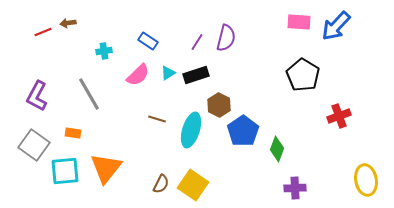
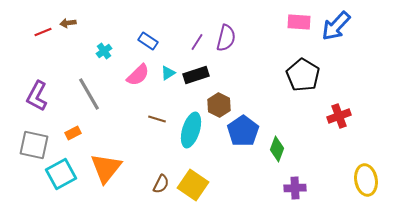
cyan cross: rotated 28 degrees counterclockwise
orange rectangle: rotated 35 degrees counterclockwise
gray square: rotated 24 degrees counterclockwise
cyan square: moved 4 px left, 3 px down; rotated 24 degrees counterclockwise
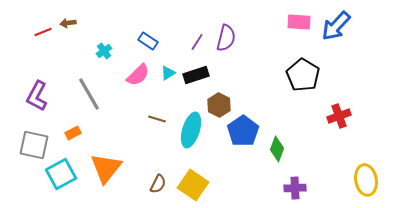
brown semicircle: moved 3 px left
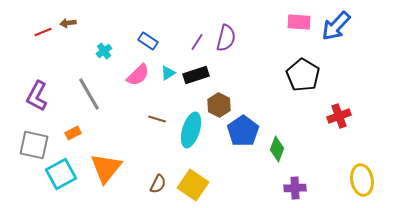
yellow ellipse: moved 4 px left
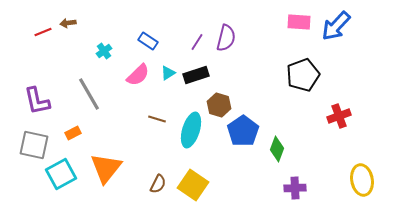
black pentagon: rotated 20 degrees clockwise
purple L-shape: moved 5 px down; rotated 40 degrees counterclockwise
brown hexagon: rotated 10 degrees counterclockwise
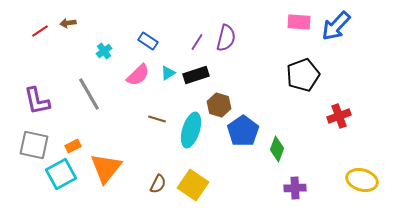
red line: moved 3 px left, 1 px up; rotated 12 degrees counterclockwise
orange rectangle: moved 13 px down
yellow ellipse: rotated 64 degrees counterclockwise
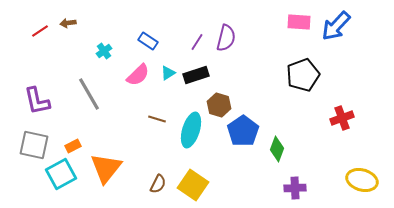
red cross: moved 3 px right, 2 px down
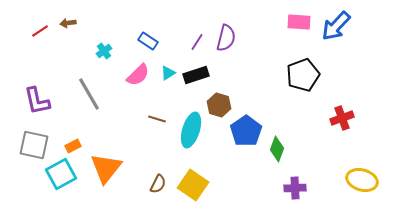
blue pentagon: moved 3 px right
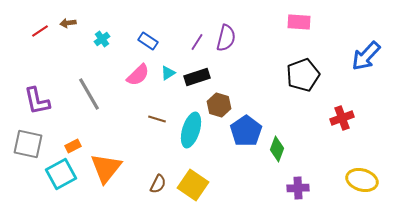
blue arrow: moved 30 px right, 30 px down
cyan cross: moved 2 px left, 12 px up
black rectangle: moved 1 px right, 2 px down
gray square: moved 6 px left, 1 px up
purple cross: moved 3 px right
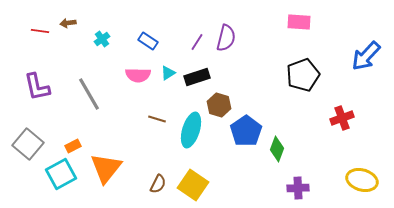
red line: rotated 42 degrees clockwise
pink semicircle: rotated 45 degrees clockwise
purple L-shape: moved 14 px up
gray square: rotated 28 degrees clockwise
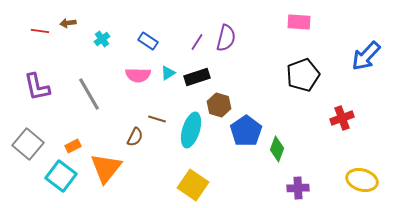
cyan square: moved 2 px down; rotated 24 degrees counterclockwise
brown semicircle: moved 23 px left, 47 px up
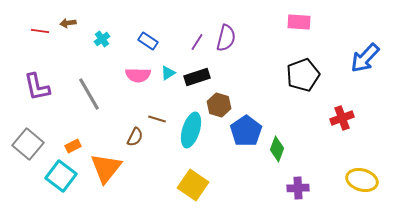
blue arrow: moved 1 px left, 2 px down
